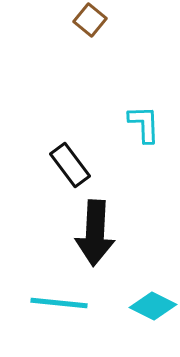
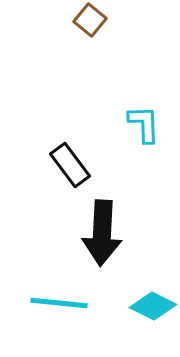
black arrow: moved 7 px right
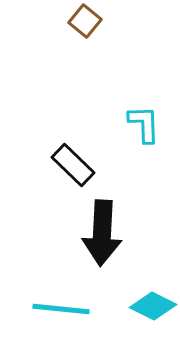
brown square: moved 5 px left, 1 px down
black rectangle: moved 3 px right; rotated 9 degrees counterclockwise
cyan line: moved 2 px right, 6 px down
